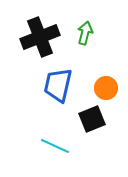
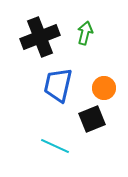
orange circle: moved 2 px left
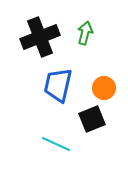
cyan line: moved 1 px right, 2 px up
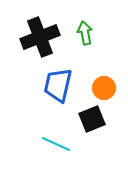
green arrow: rotated 25 degrees counterclockwise
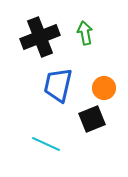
cyan line: moved 10 px left
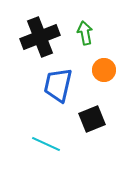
orange circle: moved 18 px up
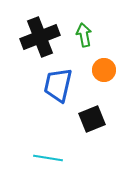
green arrow: moved 1 px left, 2 px down
cyan line: moved 2 px right, 14 px down; rotated 16 degrees counterclockwise
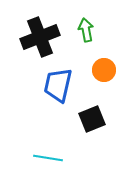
green arrow: moved 2 px right, 5 px up
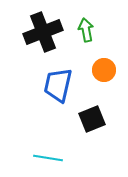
black cross: moved 3 px right, 5 px up
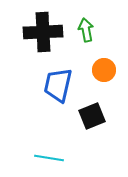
black cross: rotated 18 degrees clockwise
black square: moved 3 px up
cyan line: moved 1 px right
